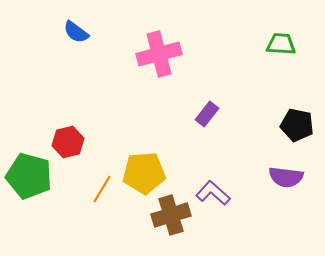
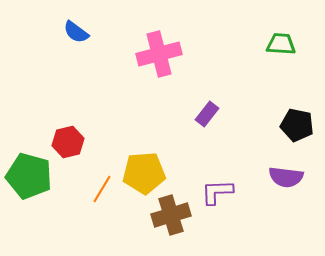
purple L-shape: moved 4 px right, 1 px up; rotated 44 degrees counterclockwise
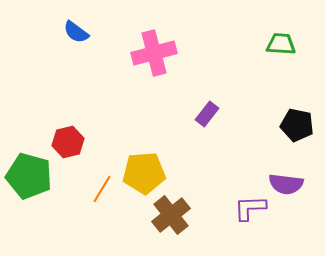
pink cross: moved 5 px left, 1 px up
purple semicircle: moved 7 px down
purple L-shape: moved 33 px right, 16 px down
brown cross: rotated 21 degrees counterclockwise
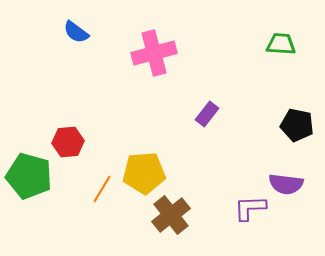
red hexagon: rotated 8 degrees clockwise
